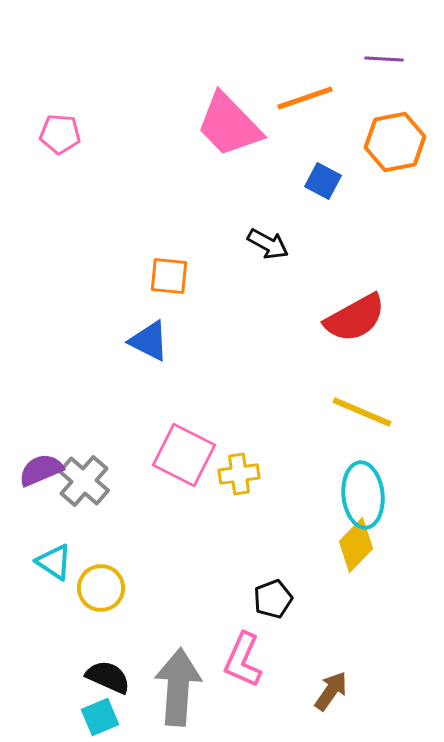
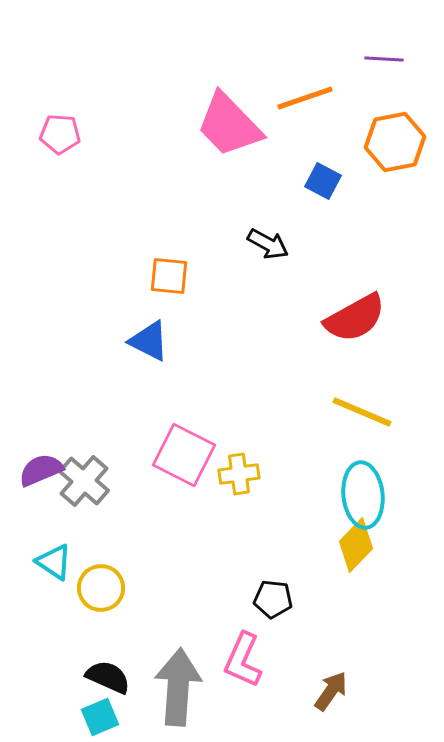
black pentagon: rotated 27 degrees clockwise
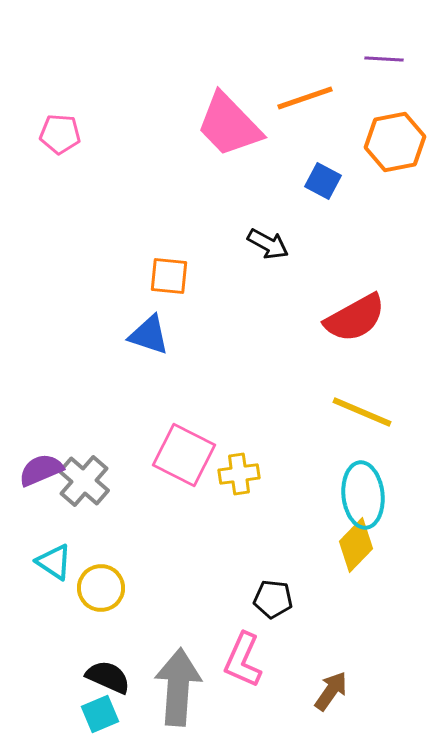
blue triangle: moved 6 px up; rotated 9 degrees counterclockwise
cyan square: moved 3 px up
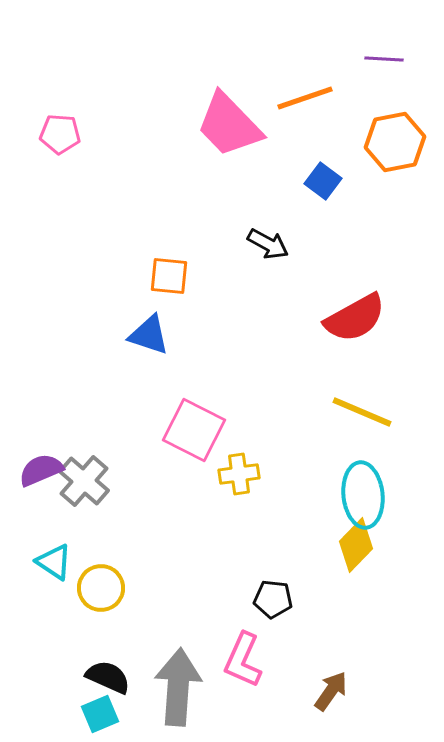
blue square: rotated 9 degrees clockwise
pink square: moved 10 px right, 25 px up
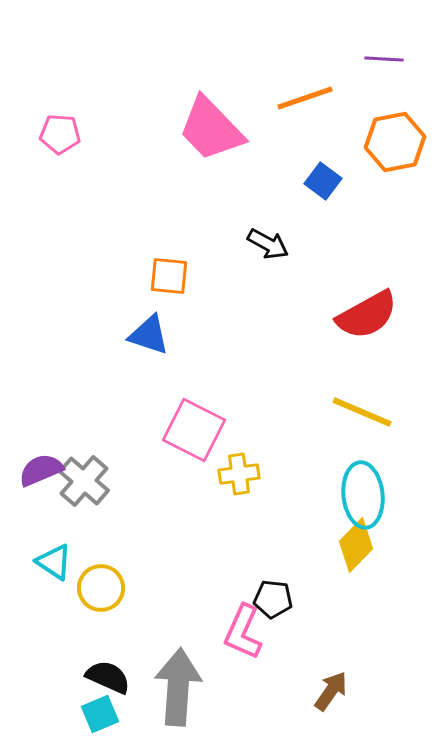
pink trapezoid: moved 18 px left, 4 px down
red semicircle: moved 12 px right, 3 px up
pink L-shape: moved 28 px up
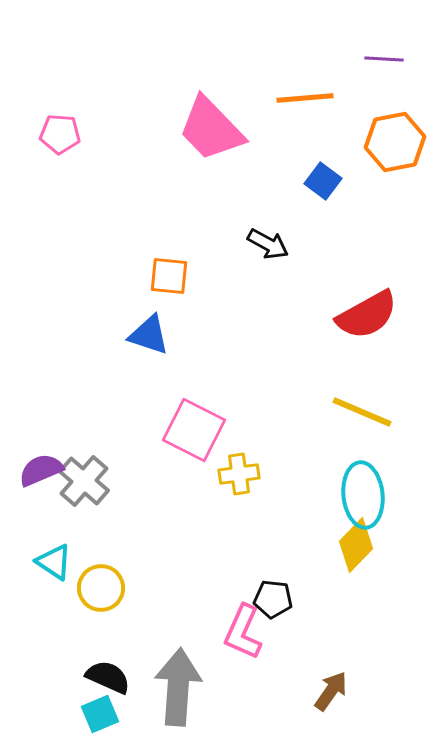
orange line: rotated 14 degrees clockwise
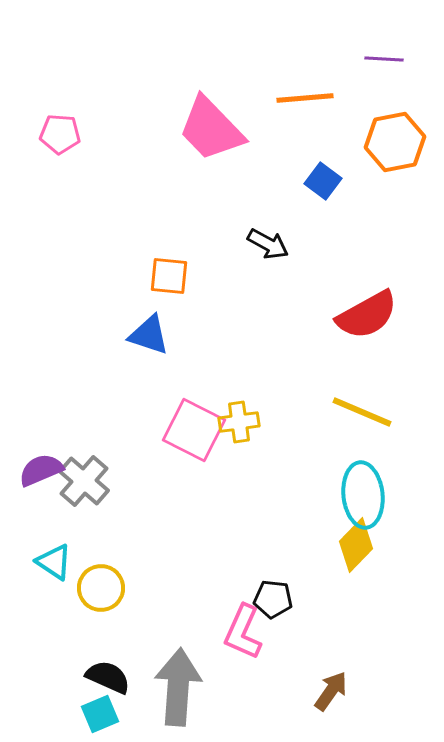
yellow cross: moved 52 px up
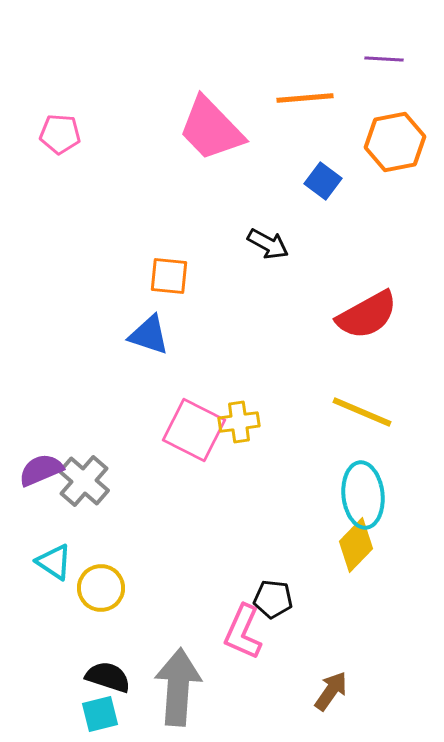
black semicircle: rotated 6 degrees counterclockwise
cyan square: rotated 9 degrees clockwise
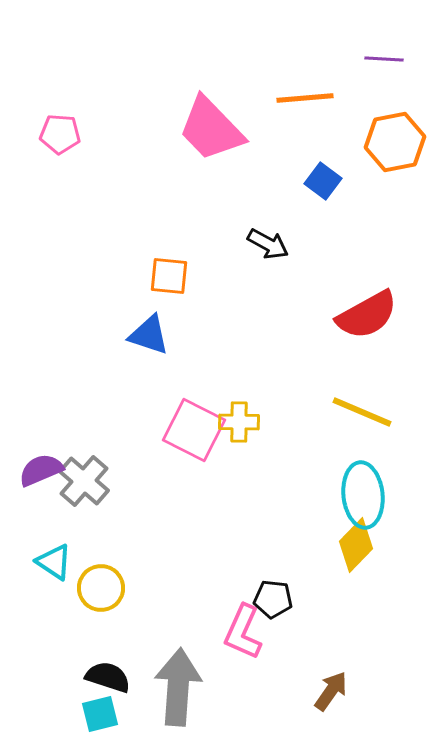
yellow cross: rotated 9 degrees clockwise
